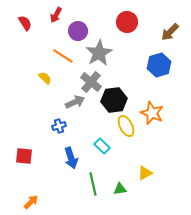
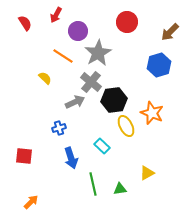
gray star: moved 1 px left
blue cross: moved 2 px down
yellow triangle: moved 2 px right
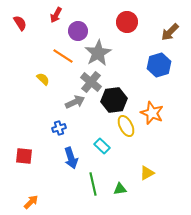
red semicircle: moved 5 px left
yellow semicircle: moved 2 px left, 1 px down
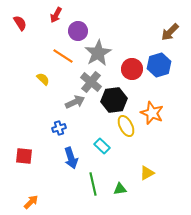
red circle: moved 5 px right, 47 px down
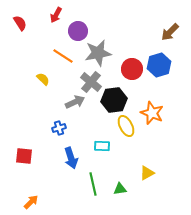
gray star: rotated 20 degrees clockwise
cyan rectangle: rotated 42 degrees counterclockwise
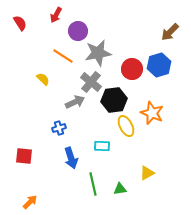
orange arrow: moved 1 px left
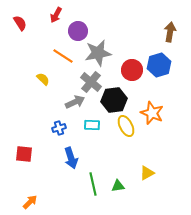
brown arrow: rotated 144 degrees clockwise
red circle: moved 1 px down
cyan rectangle: moved 10 px left, 21 px up
red square: moved 2 px up
green triangle: moved 2 px left, 3 px up
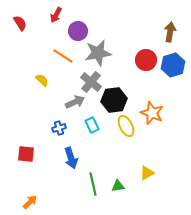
blue hexagon: moved 14 px right
red circle: moved 14 px right, 10 px up
yellow semicircle: moved 1 px left, 1 px down
cyan rectangle: rotated 63 degrees clockwise
red square: moved 2 px right
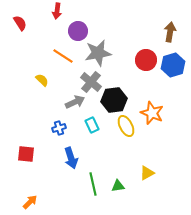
red arrow: moved 1 px right, 4 px up; rotated 21 degrees counterclockwise
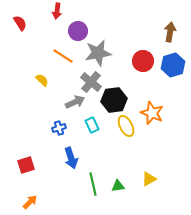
red circle: moved 3 px left, 1 px down
red square: moved 11 px down; rotated 24 degrees counterclockwise
yellow triangle: moved 2 px right, 6 px down
